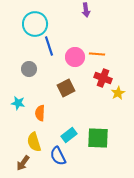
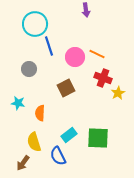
orange line: rotated 21 degrees clockwise
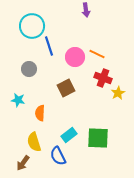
cyan circle: moved 3 px left, 2 px down
cyan star: moved 3 px up
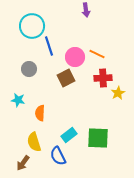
red cross: rotated 24 degrees counterclockwise
brown square: moved 10 px up
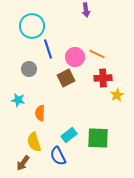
blue line: moved 1 px left, 3 px down
yellow star: moved 1 px left, 2 px down
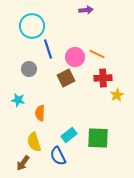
purple arrow: rotated 88 degrees counterclockwise
